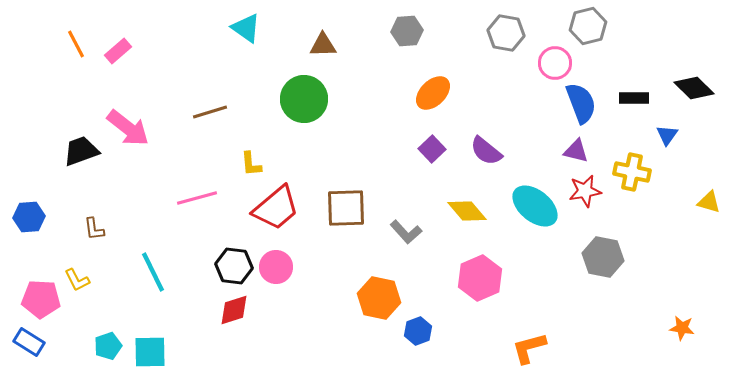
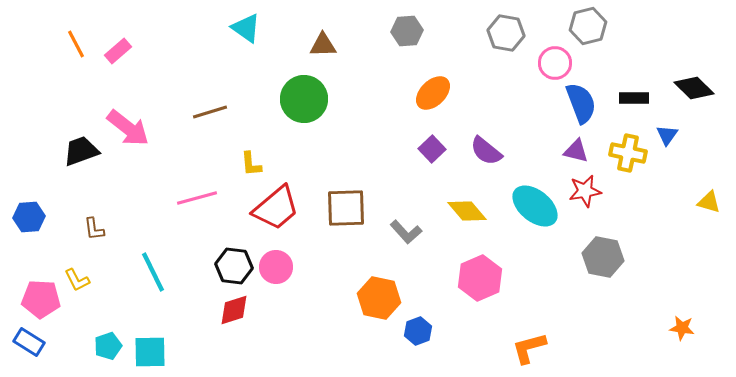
yellow cross at (632, 172): moved 4 px left, 19 px up
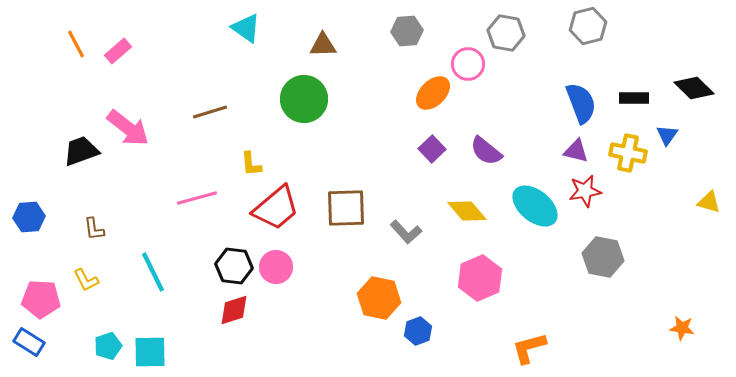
pink circle at (555, 63): moved 87 px left, 1 px down
yellow L-shape at (77, 280): moved 9 px right
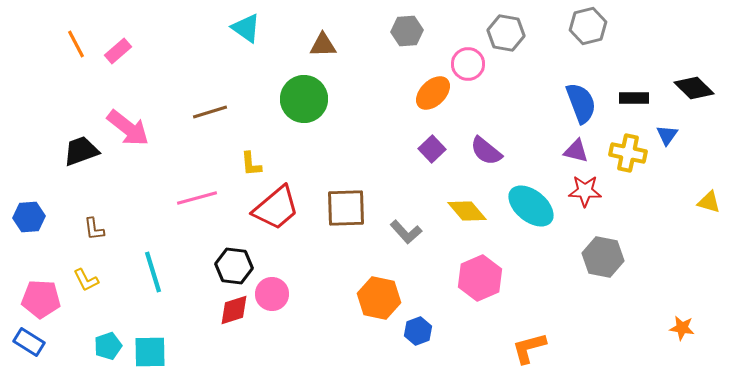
red star at (585, 191): rotated 12 degrees clockwise
cyan ellipse at (535, 206): moved 4 px left
pink circle at (276, 267): moved 4 px left, 27 px down
cyan line at (153, 272): rotated 9 degrees clockwise
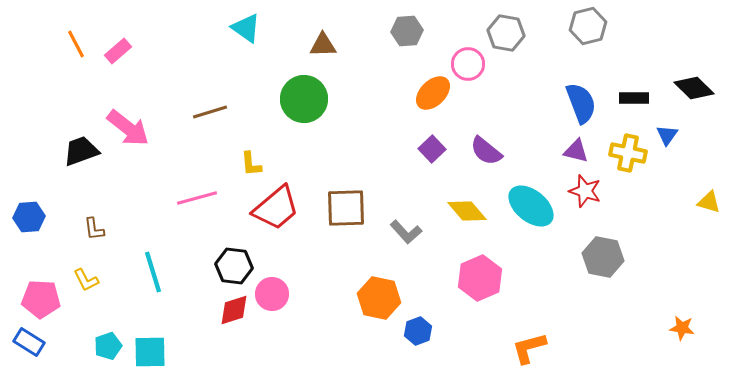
red star at (585, 191): rotated 16 degrees clockwise
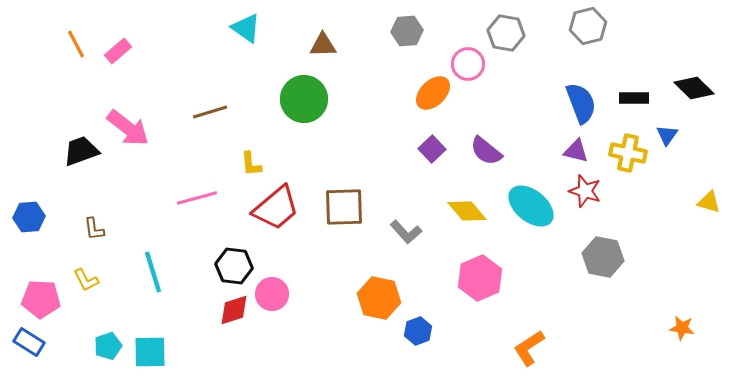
brown square at (346, 208): moved 2 px left, 1 px up
orange L-shape at (529, 348): rotated 18 degrees counterclockwise
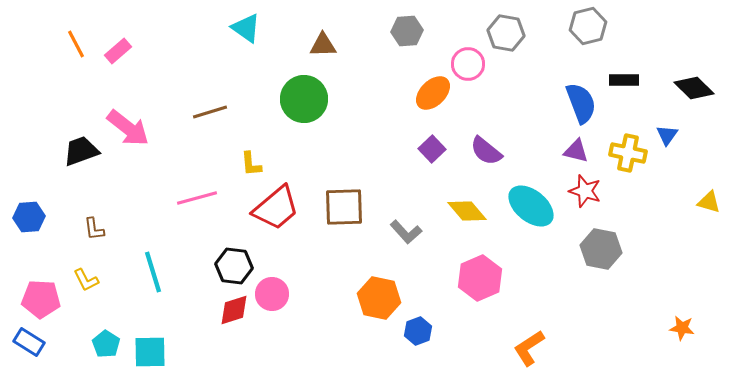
black rectangle at (634, 98): moved 10 px left, 18 px up
gray hexagon at (603, 257): moved 2 px left, 8 px up
cyan pentagon at (108, 346): moved 2 px left, 2 px up; rotated 20 degrees counterclockwise
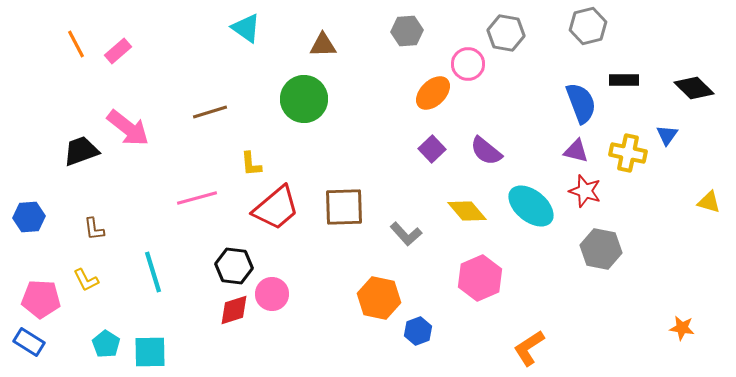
gray L-shape at (406, 232): moved 2 px down
